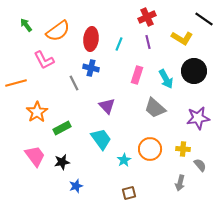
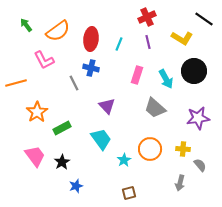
black star: rotated 21 degrees counterclockwise
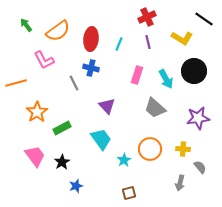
gray semicircle: moved 2 px down
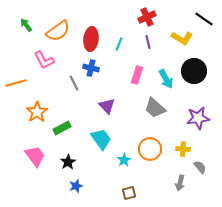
black star: moved 6 px right
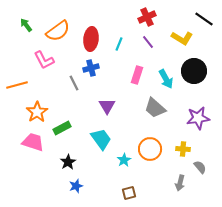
purple line: rotated 24 degrees counterclockwise
blue cross: rotated 28 degrees counterclockwise
orange line: moved 1 px right, 2 px down
purple triangle: rotated 12 degrees clockwise
pink trapezoid: moved 2 px left, 14 px up; rotated 35 degrees counterclockwise
